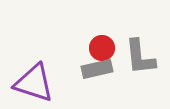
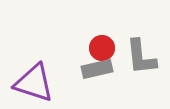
gray L-shape: moved 1 px right
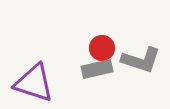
gray L-shape: moved 3 px down; rotated 66 degrees counterclockwise
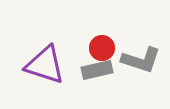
gray rectangle: moved 1 px down
purple triangle: moved 11 px right, 18 px up
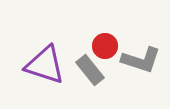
red circle: moved 3 px right, 2 px up
gray rectangle: moved 7 px left; rotated 64 degrees clockwise
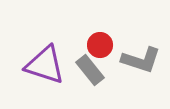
red circle: moved 5 px left, 1 px up
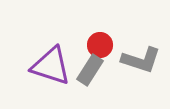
purple triangle: moved 6 px right, 1 px down
gray rectangle: rotated 72 degrees clockwise
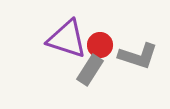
gray L-shape: moved 3 px left, 4 px up
purple triangle: moved 16 px right, 27 px up
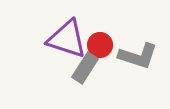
gray rectangle: moved 5 px left, 2 px up
